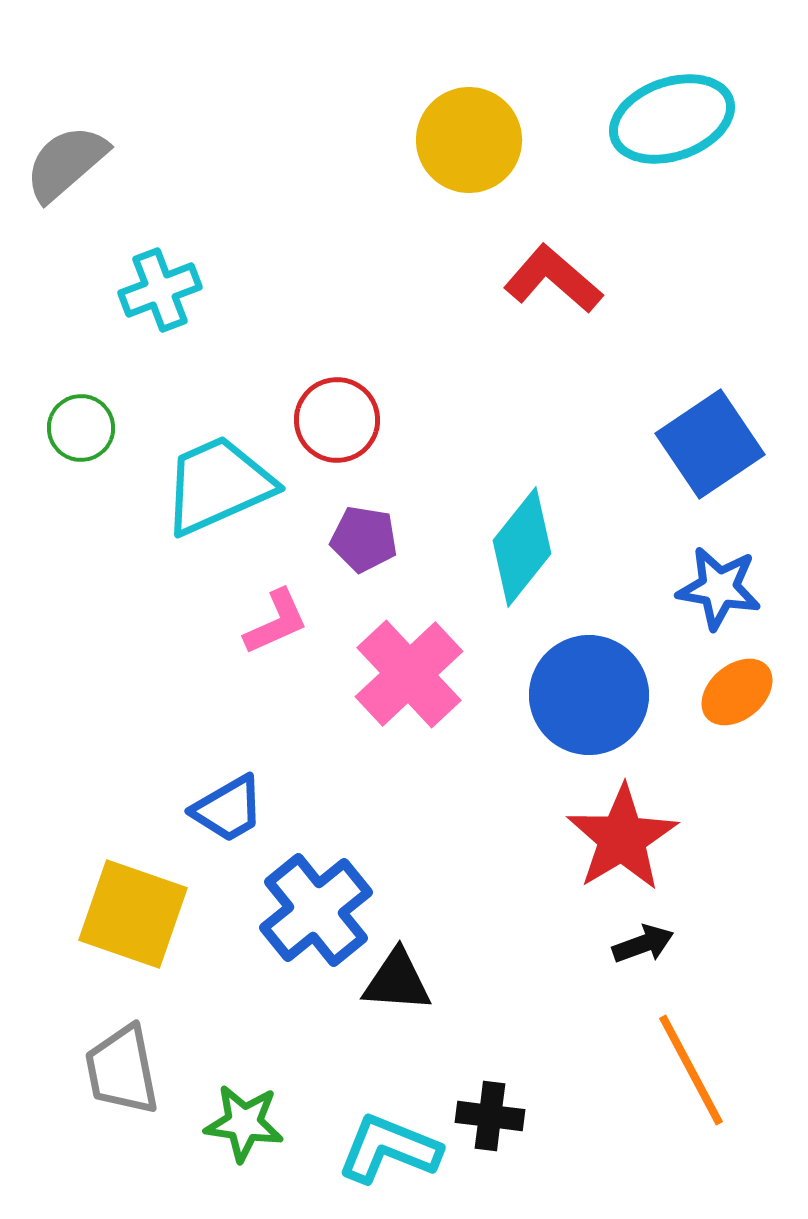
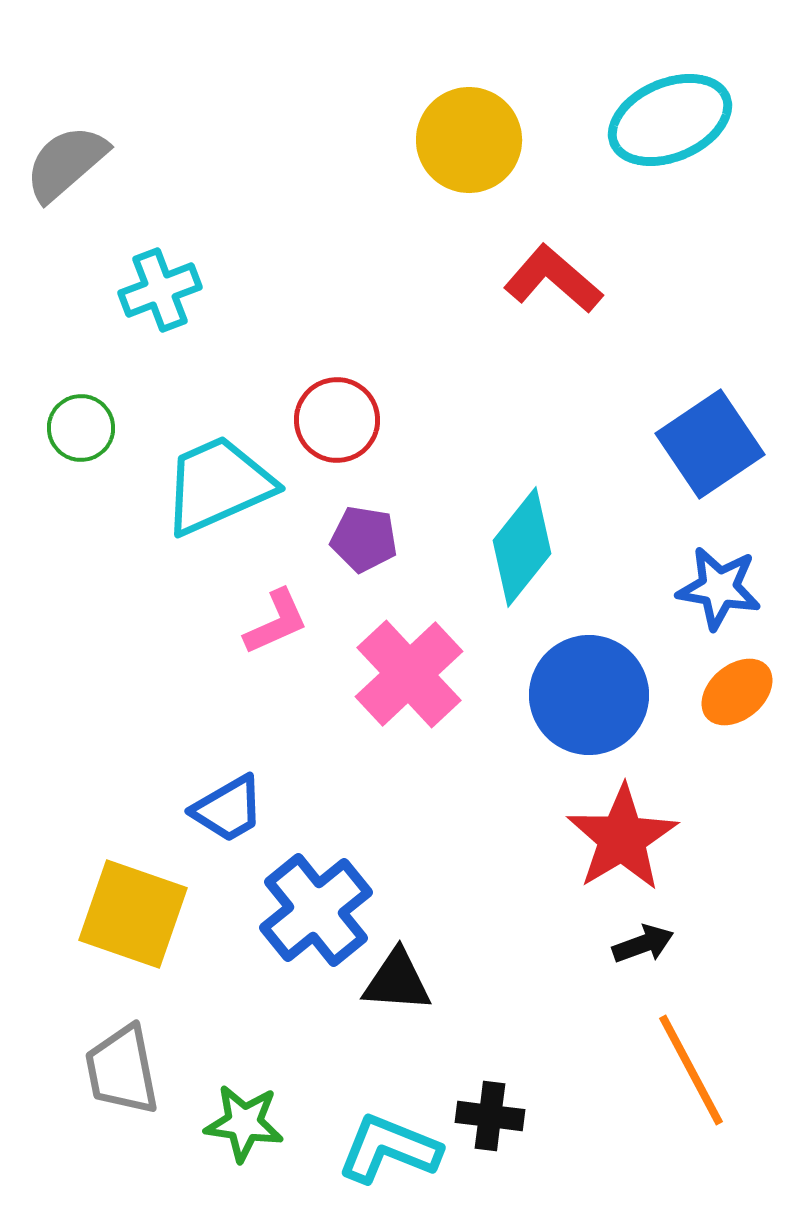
cyan ellipse: moved 2 px left, 1 px down; rotated 4 degrees counterclockwise
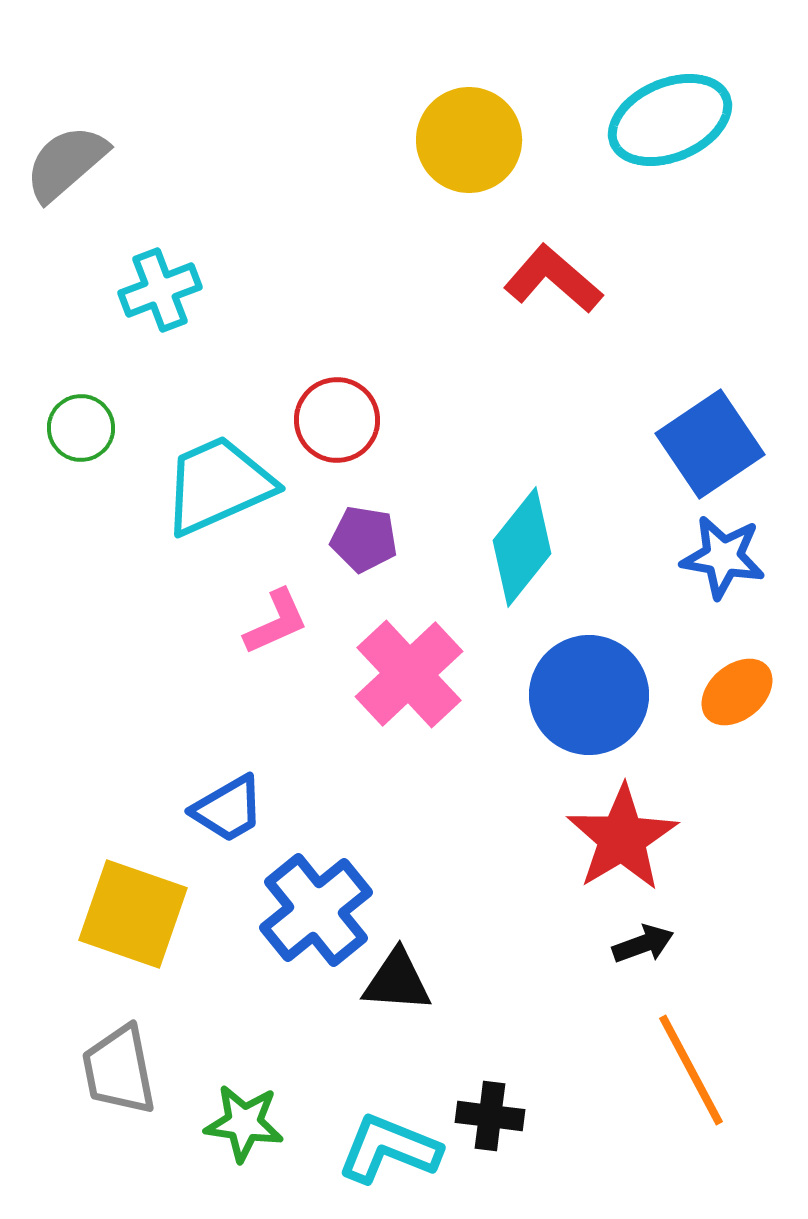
blue star: moved 4 px right, 31 px up
gray trapezoid: moved 3 px left
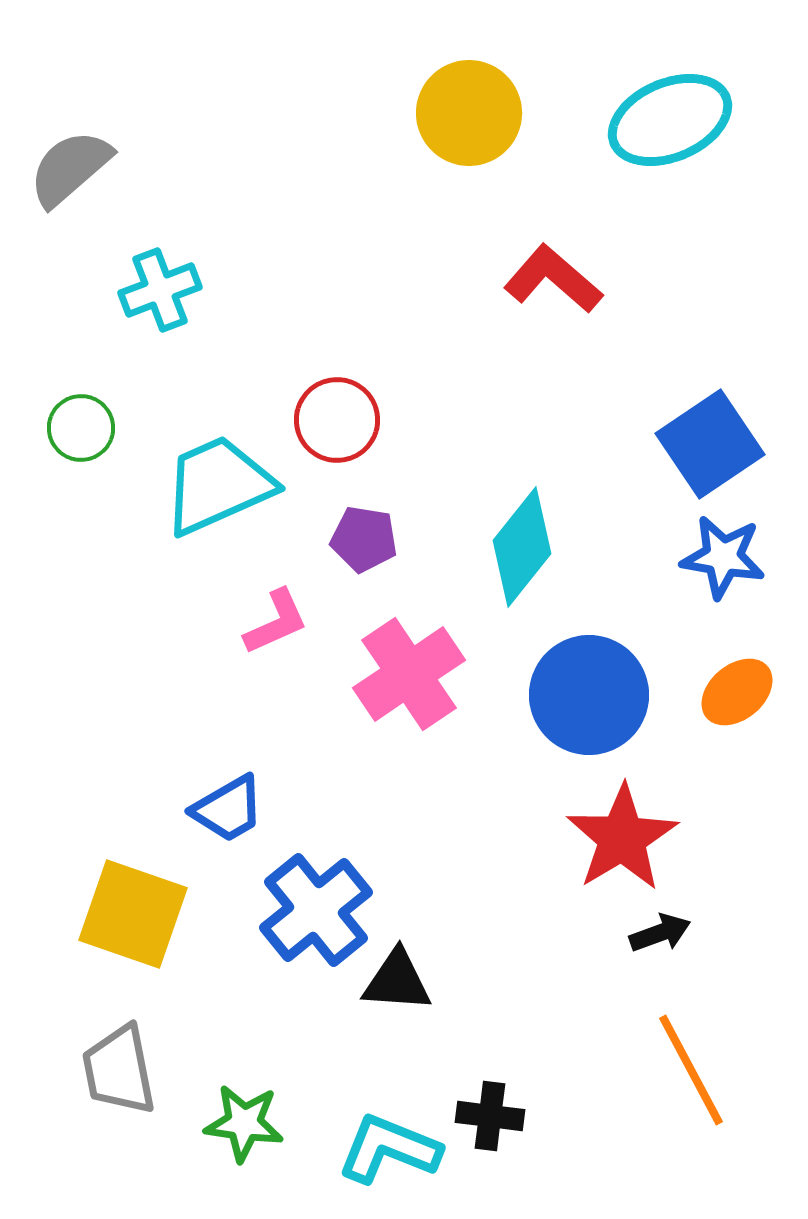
yellow circle: moved 27 px up
gray semicircle: moved 4 px right, 5 px down
pink cross: rotated 9 degrees clockwise
black arrow: moved 17 px right, 11 px up
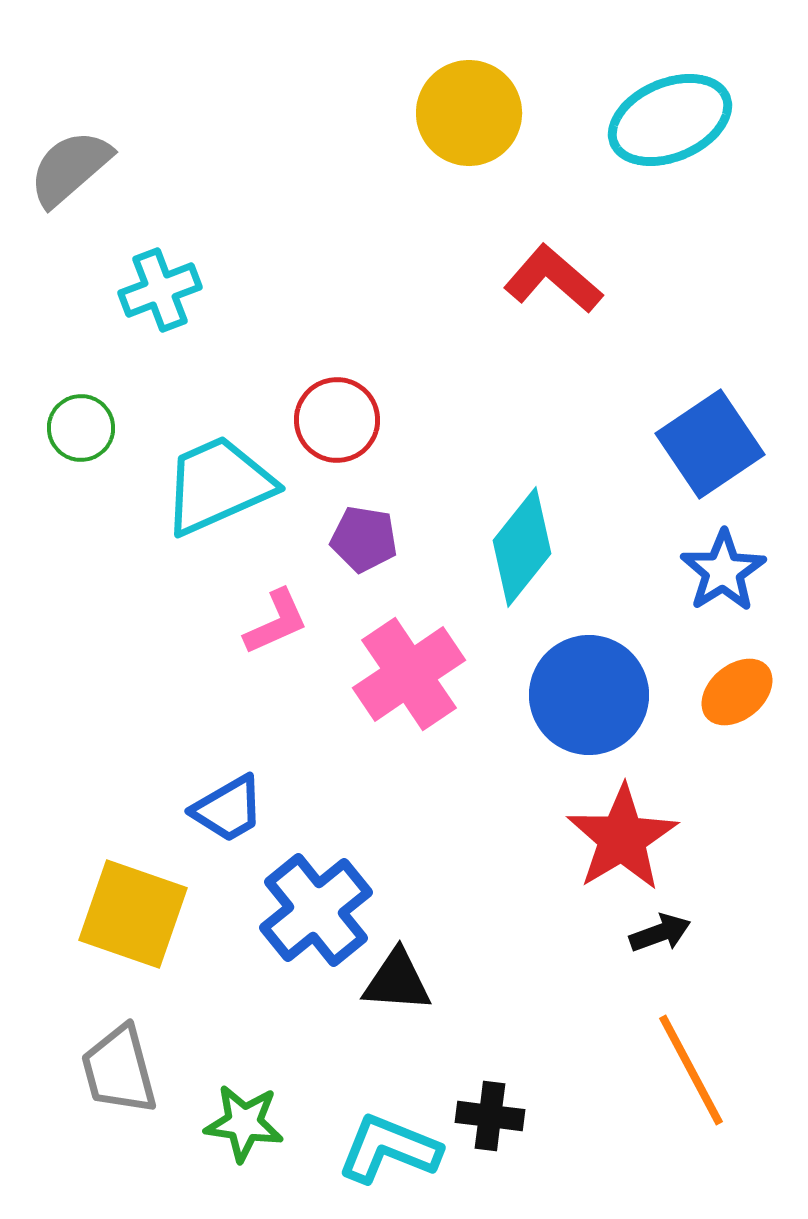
blue star: moved 14 px down; rotated 30 degrees clockwise
gray trapezoid: rotated 4 degrees counterclockwise
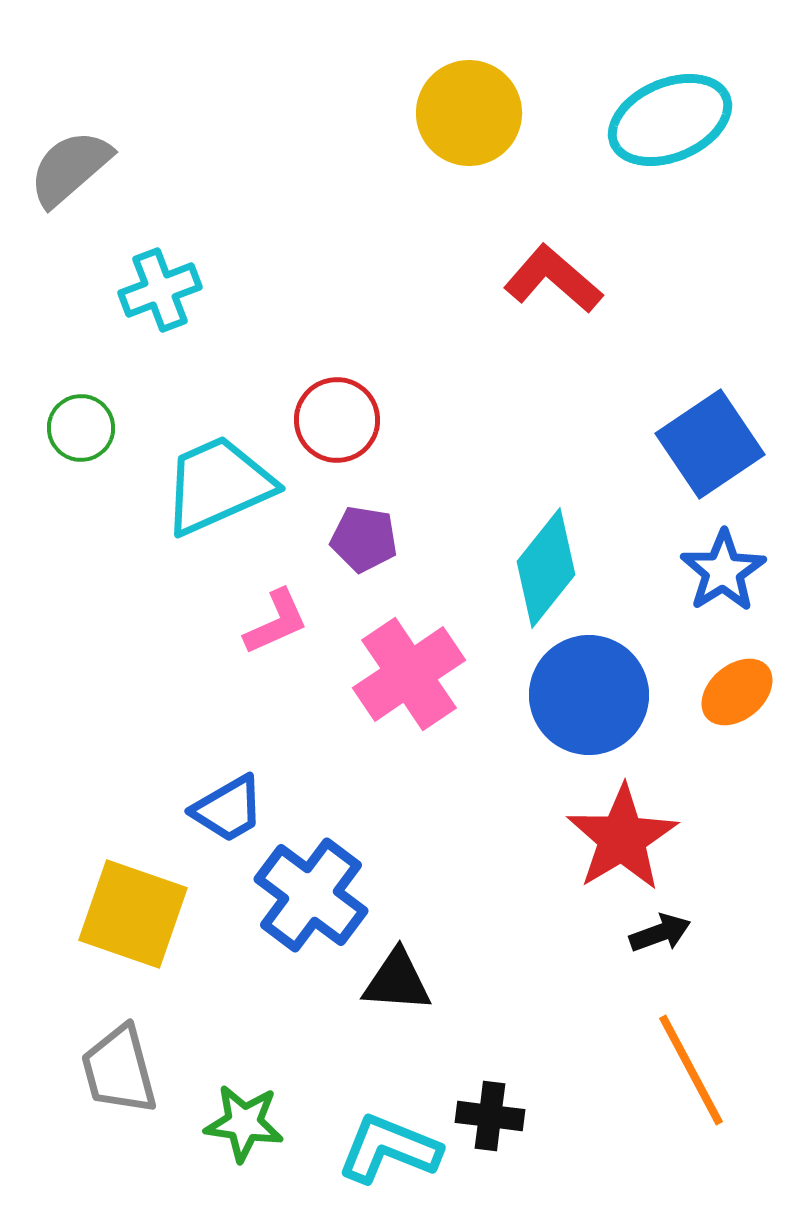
cyan diamond: moved 24 px right, 21 px down
blue cross: moved 5 px left, 15 px up; rotated 14 degrees counterclockwise
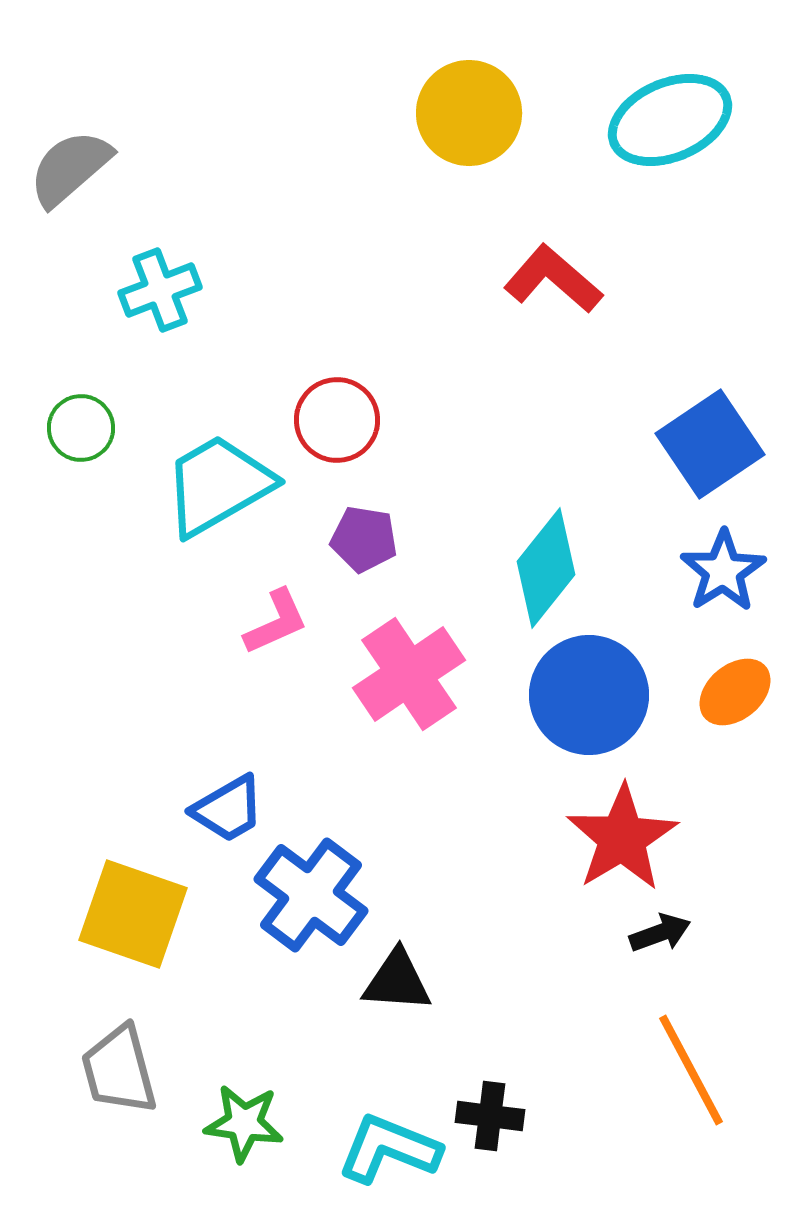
cyan trapezoid: rotated 6 degrees counterclockwise
orange ellipse: moved 2 px left
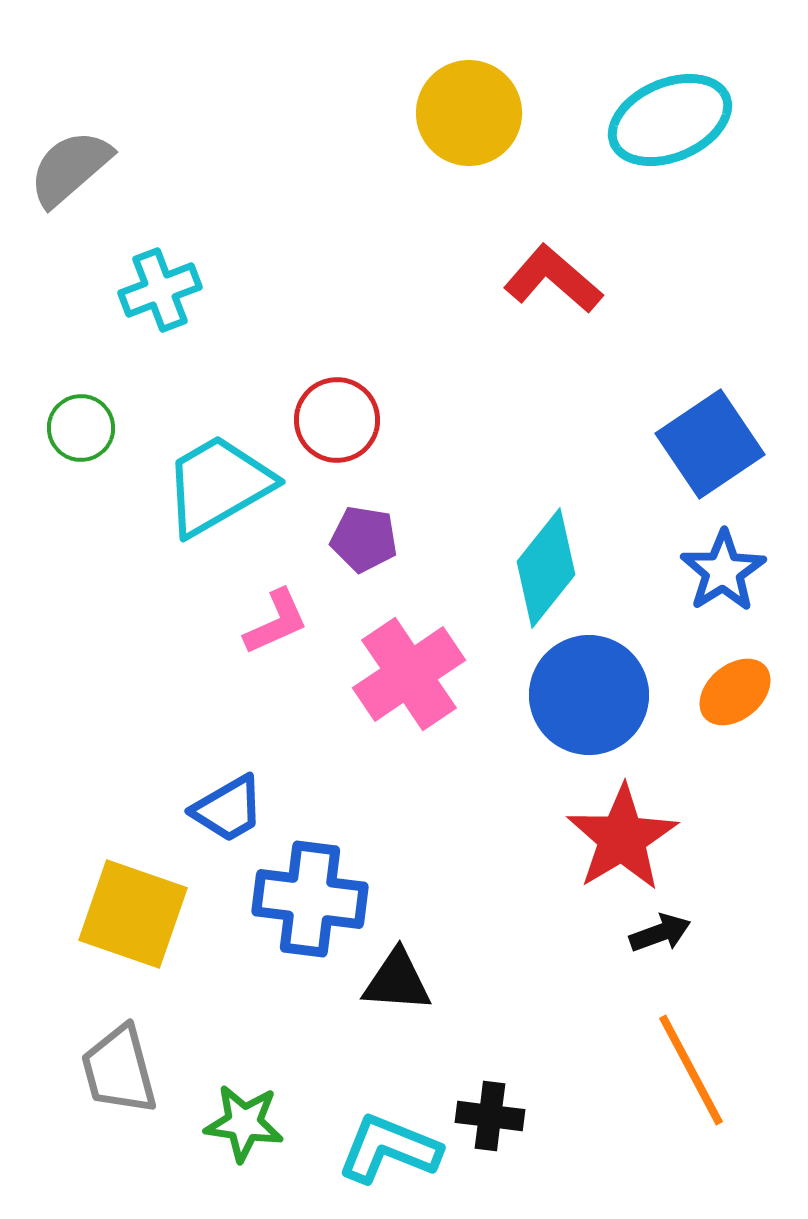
blue cross: moved 1 px left, 4 px down; rotated 30 degrees counterclockwise
